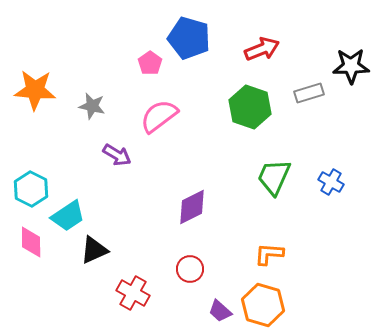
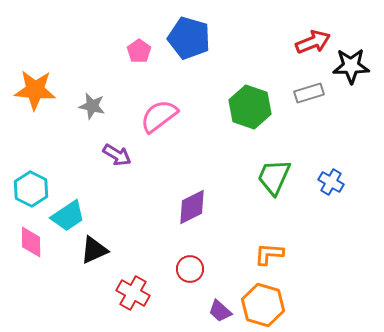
red arrow: moved 51 px right, 7 px up
pink pentagon: moved 11 px left, 12 px up
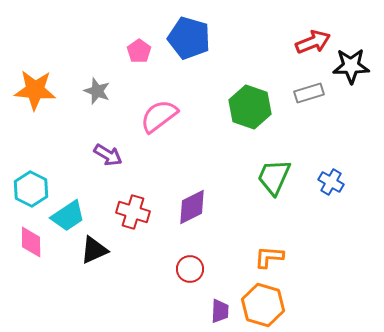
gray star: moved 5 px right, 15 px up; rotated 8 degrees clockwise
purple arrow: moved 9 px left
orange L-shape: moved 3 px down
red cross: moved 81 px up; rotated 12 degrees counterclockwise
purple trapezoid: rotated 130 degrees counterclockwise
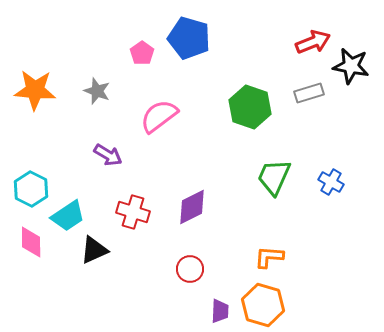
pink pentagon: moved 3 px right, 2 px down
black star: rotated 12 degrees clockwise
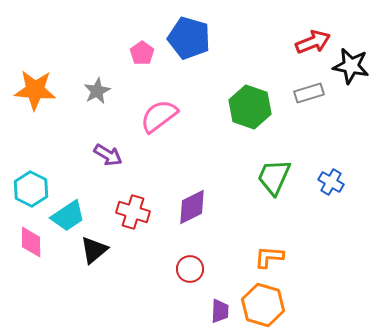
gray star: rotated 24 degrees clockwise
black triangle: rotated 16 degrees counterclockwise
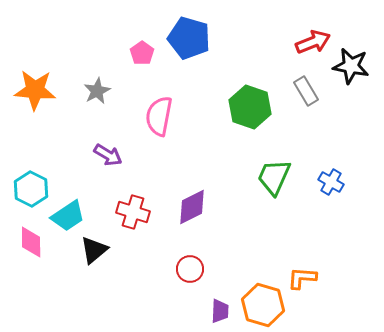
gray rectangle: moved 3 px left, 2 px up; rotated 76 degrees clockwise
pink semicircle: rotated 42 degrees counterclockwise
orange L-shape: moved 33 px right, 21 px down
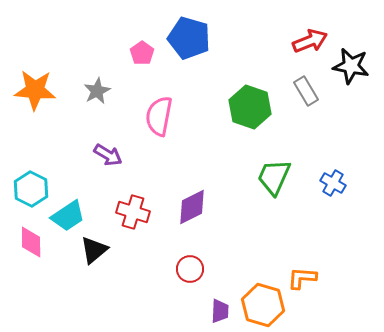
red arrow: moved 3 px left, 1 px up
blue cross: moved 2 px right, 1 px down
